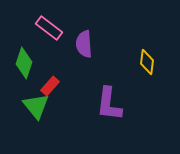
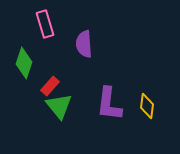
pink rectangle: moved 4 px left, 4 px up; rotated 36 degrees clockwise
yellow diamond: moved 44 px down
green triangle: moved 23 px right
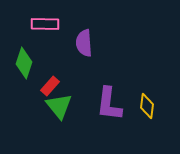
pink rectangle: rotated 72 degrees counterclockwise
purple semicircle: moved 1 px up
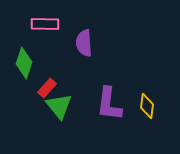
red rectangle: moved 3 px left, 2 px down
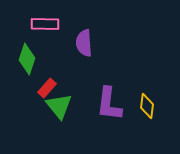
green diamond: moved 3 px right, 4 px up
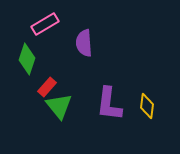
pink rectangle: rotated 32 degrees counterclockwise
red rectangle: moved 1 px up
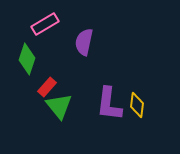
purple semicircle: moved 1 px up; rotated 16 degrees clockwise
yellow diamond: moved 10 px left, 1 px up
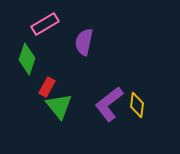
red rectangle: rotated 12 degrees counterclockwise
purple L-shape: rotated 45 degrees clockwise
